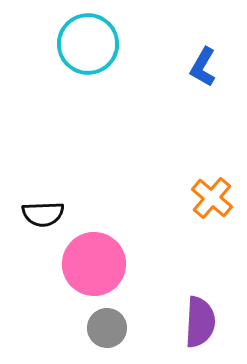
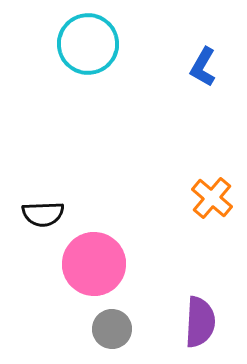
gray circle: moved 5 px right, 1 px down
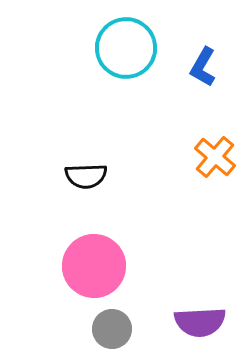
cyan circle: moved 38 px right, 4 px down
orange cross: moved 3 px right, 41 px up
black semicircle: moved 43 px right, 38 px up
pink circle: moved 2 px down
purple semicircle: rotated 84 degrees clockwise
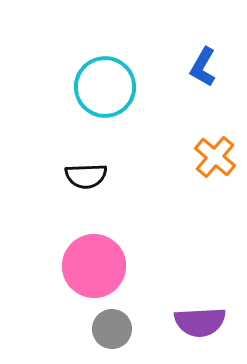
cyan circle: moved 21 px left, 39 px down
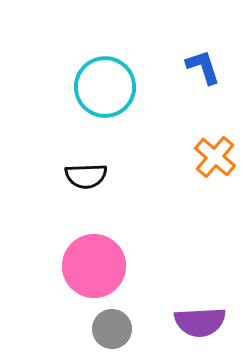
blue L-shape: rotated 132 degrees clockwise
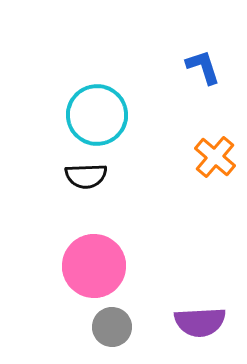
cyan circle: moved 8 px left, 28 px down
gray circle: moved 2 px up
